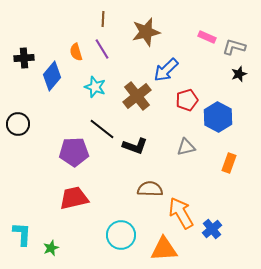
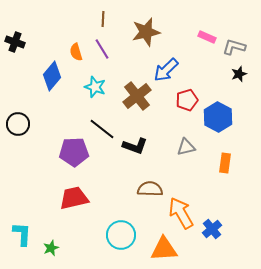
black cross: moved 9 px left, 16 px up; rotated 24 degrees clockwise
orange rectangle: moved 4 px left; rotated 12 degrees counterclockwise
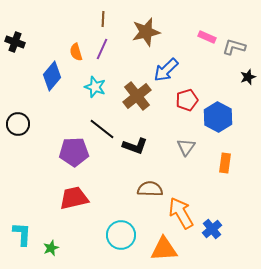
purple line: rotated 55 degrees clockwise
black star: moved 9 px right, 3 px down
gray triangle: rotated 42 degrees counterclockwise
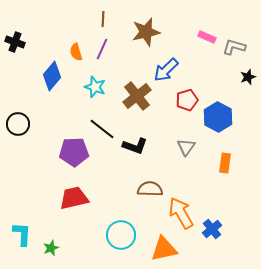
orange triangle: rotated 8 degrees counterclockwise
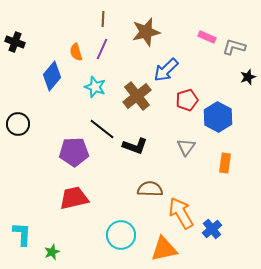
green star: moved 1 px right, 4 px down
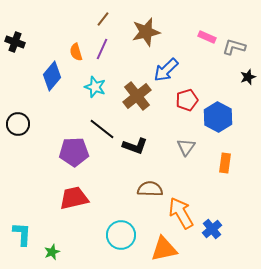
brown line: rotated 35 degrees clockwise
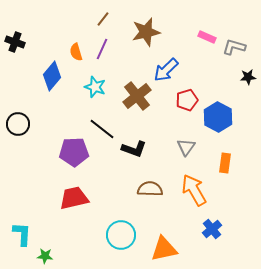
black star: rotated 14 degrees clockwise
black L-shape: moved 1 px left, 3 px down
orange arrow: moved 13 px right, 23 px up
green star: moved 7 px left, 4 px down; rotated 28 degrees clockwise
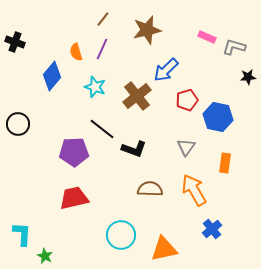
brown star: moved 1 px right, 2 px up
blue hexagon: rotated 16 degrees counterclockwise
green star: rotated 21 degrees clockwise
